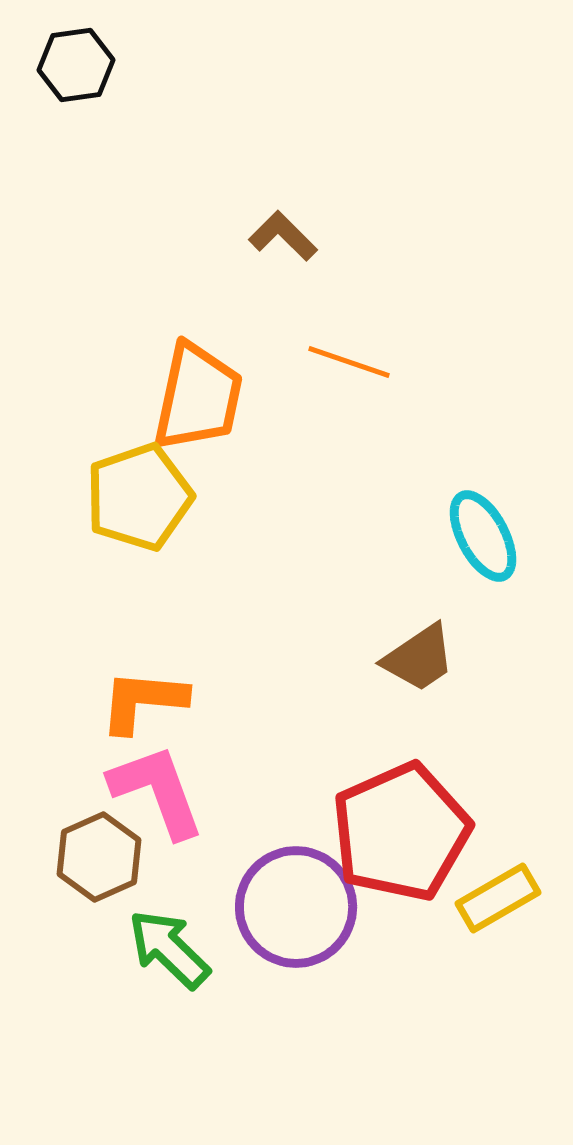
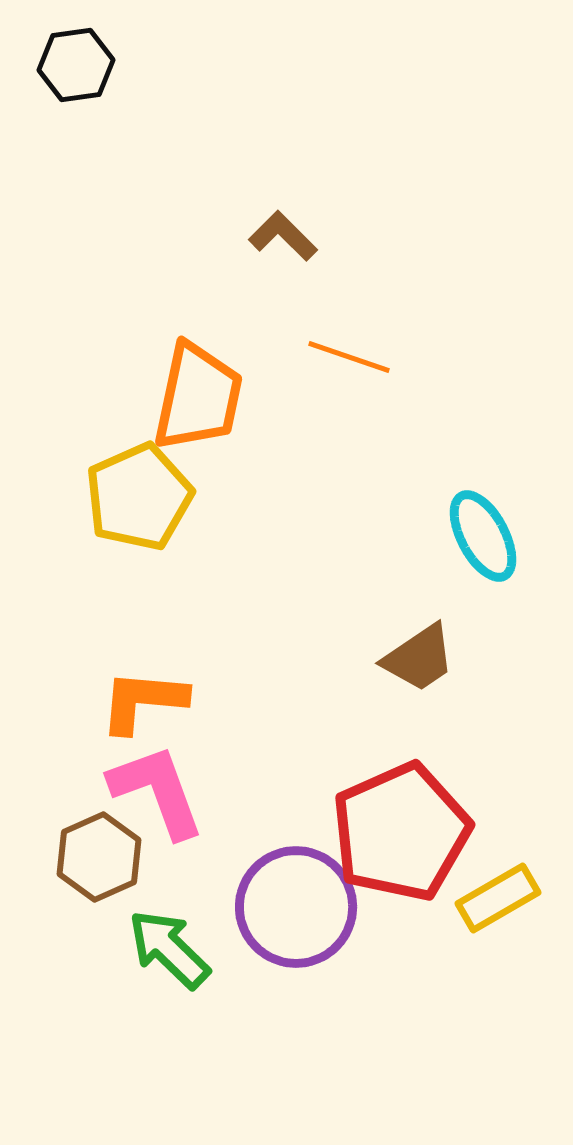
orange line: moved 5 px up
yellow pentagon: rotated 5 degrees counterclockwise
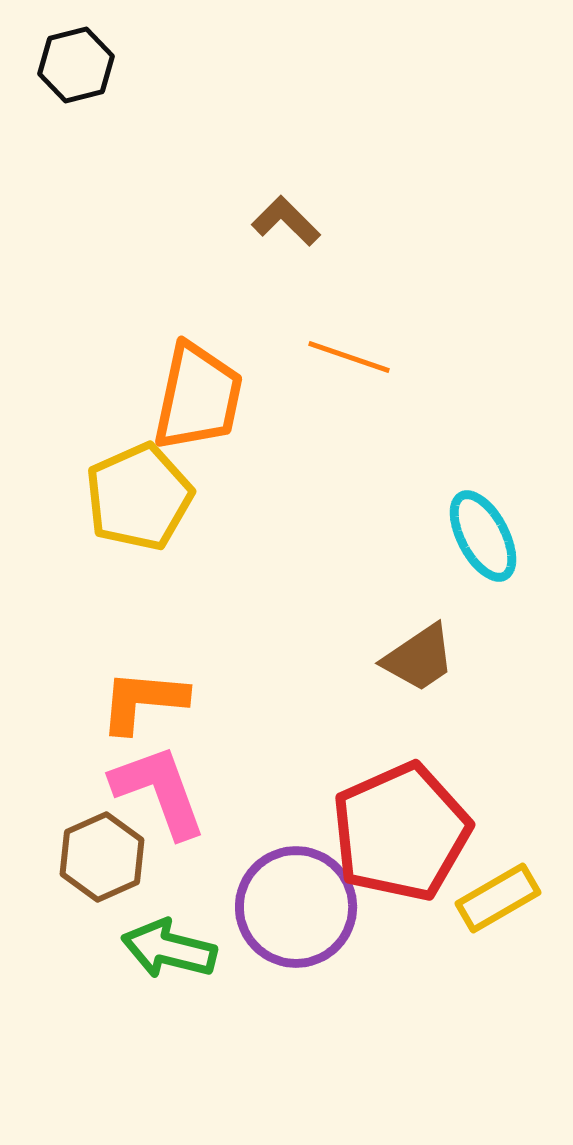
black hexagon: rotated 6 degrees counterclockwise
brown L-shape: moved 3 px right, 15 px up
pink L-shape: moved 2 px right
brown hexagon: moved 3 px right
green arrow: rotated 30 degrees counterclockwise
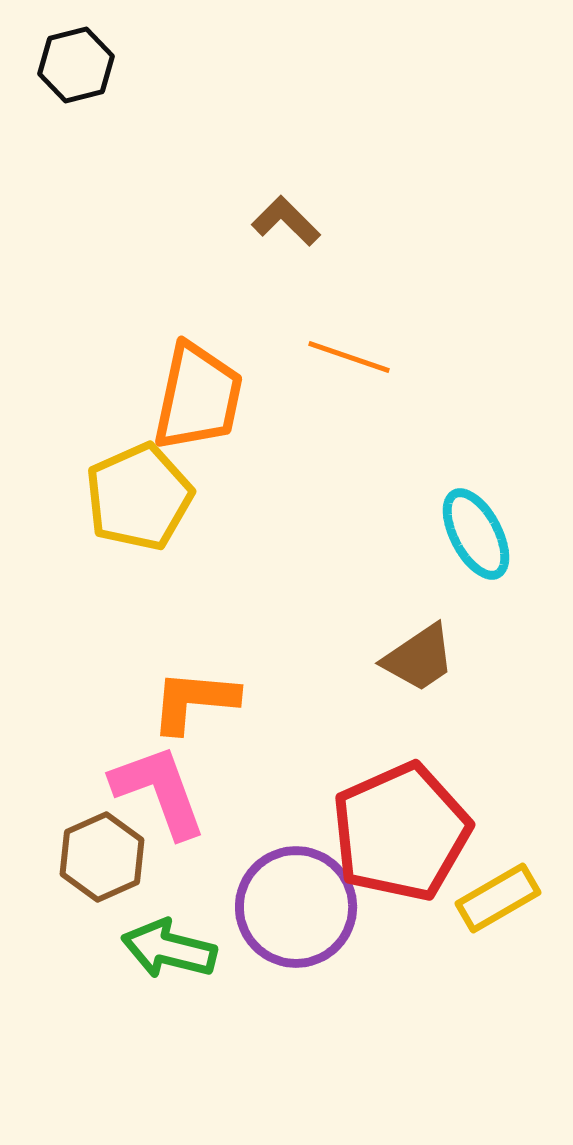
cyan ellipse: moved 7 px left, 2 px up
orange L-shape: moved 51 px right
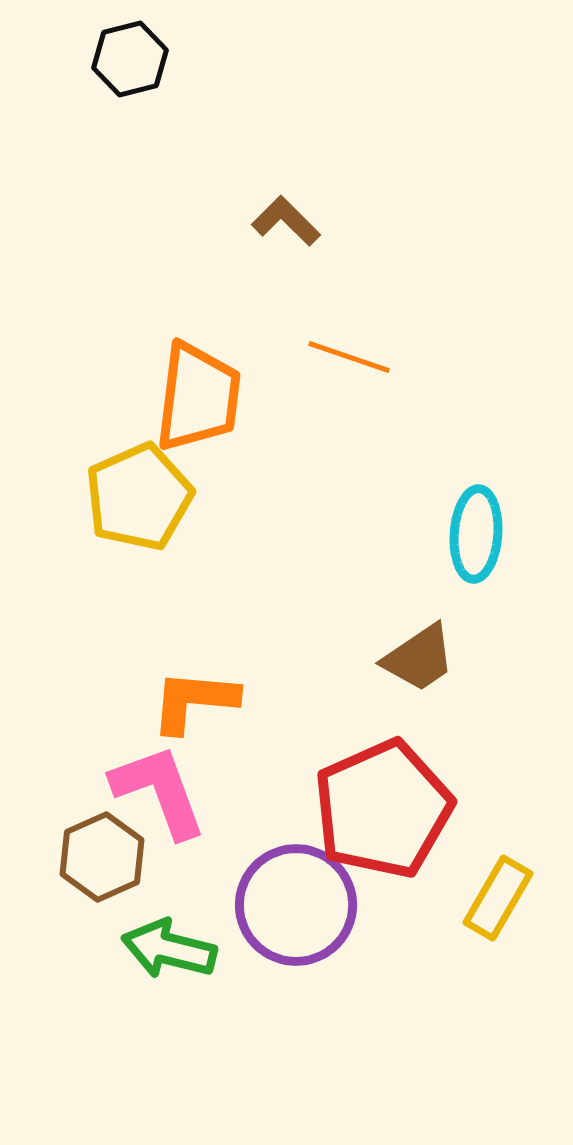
black hexagon: moved 54 px right, 6 px up
orange trapezoid: rotated 5 degrees counterclockwise
cyan ellipse: rotated 32 degrees clockwise
red pentagon: moved 18 px left, 23 px up
yellow rectangle: rotated 30 degrees counterclockwise
purple circle: moved 2 px up
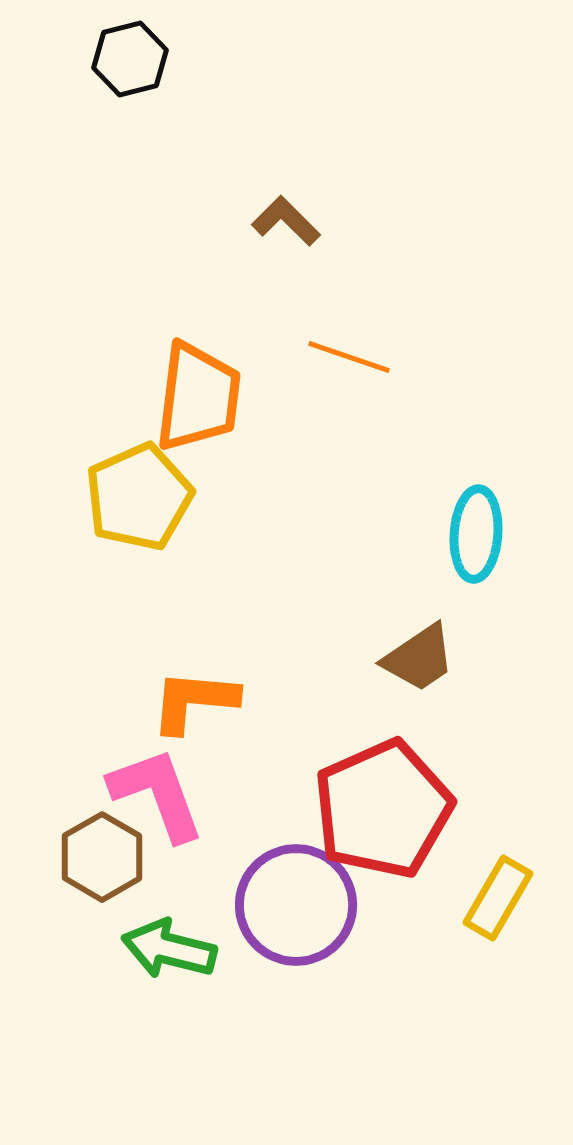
pink L-shape: moved 2 px left, 3 px down
brown hexagon: rotated 6 degrees counterclockwise
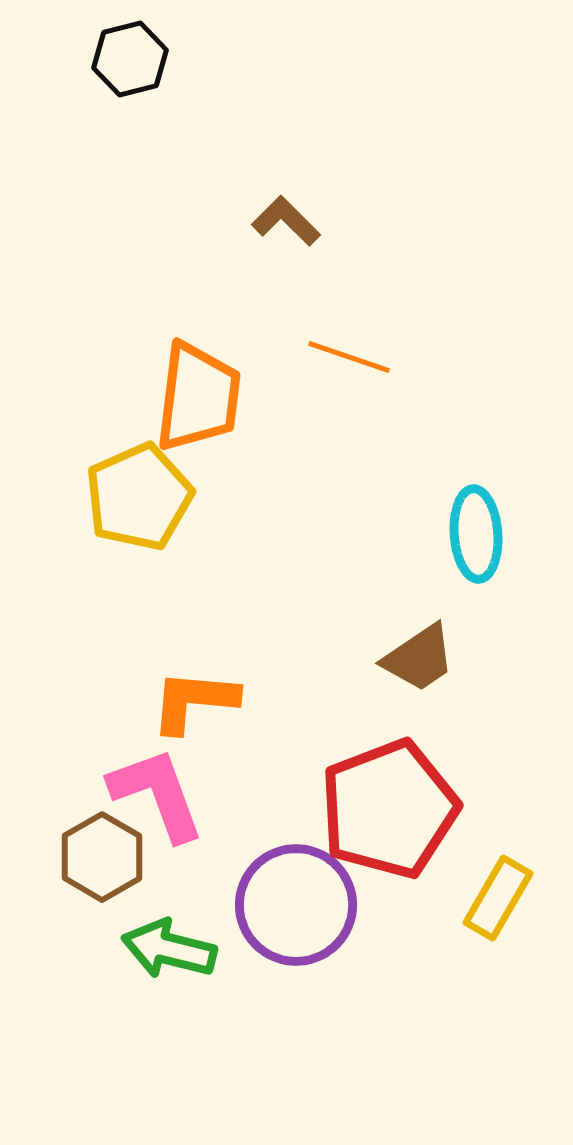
cyan ellipse: rotated 8 degrees counterclockwise
red pentagon: moved 6 px right; rotated 3 degrees clockwise
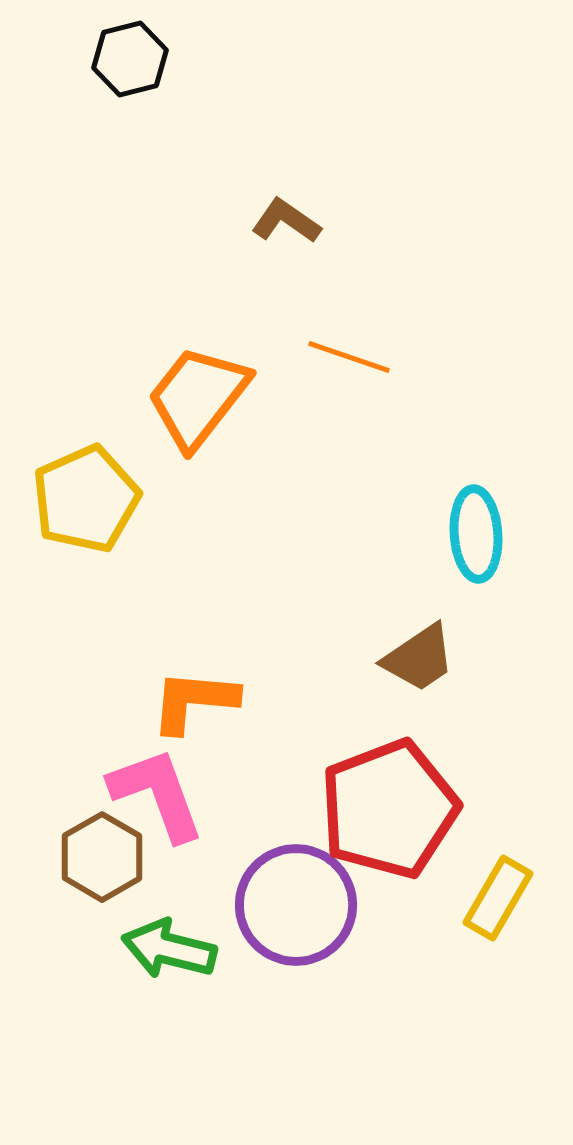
brown L-shape: rotated 10 degrees counterclockwise
orange trapezoid: rotated 149 degrees counterclockwise
yellow pentagon: moved 53 px left, 2 px down
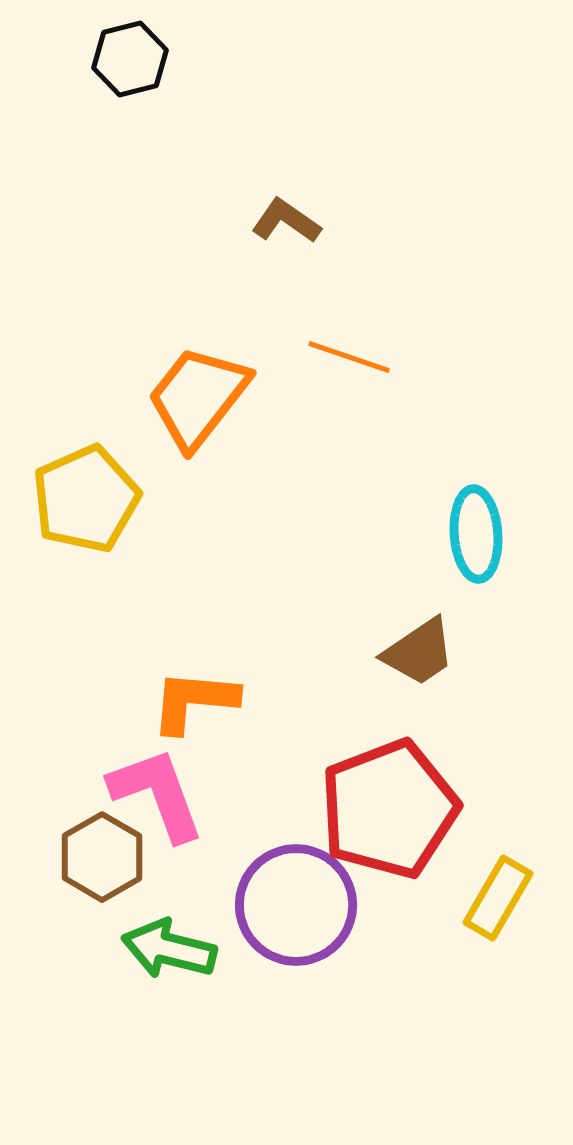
brown trapezoid: moved 6 px up
